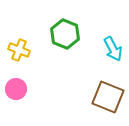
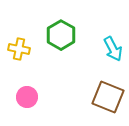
green hexagon: moved 4 px left, 1 px down; rotated 8 degrees clockwise
yellow cross: moved 1 px up; rotated 10 degrees counterclockwise
pink circle: moved 11 px right, 8 px down
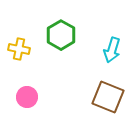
cyan arrow: moved 1 px left, 1 px down; rotated 45 degrees clockwise
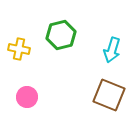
green hexagon: rotated 16 degrees clockwise
brown square: moved 1 px right, 2 px up
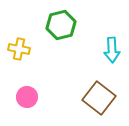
green hexagon: moved 10 px up
cyan arrow: rotated 20 degrees counterclockwise
brown square: moved 10 px left, 3 px down; rotated 16 degrees clockwise
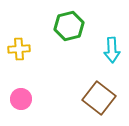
green hexagon: moved 8 px right, 1 px down
yellow cross: rotated 15 degrees counterclockwise
pink circle: moved 6 px left, 2 px down
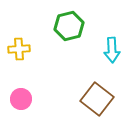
brown square: moved 2 px left, 1 px down
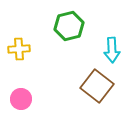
brown square: moved 13 px up
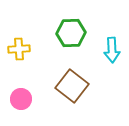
green hexagon: moved 2 px right, 7 px down; rotated 12 degrees clockwise
brown square: moved 25 px left
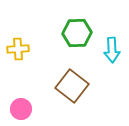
green hexagon: moved 6 px right
yellow cross: moved 1 px left
pink circle: moved 10 px down
